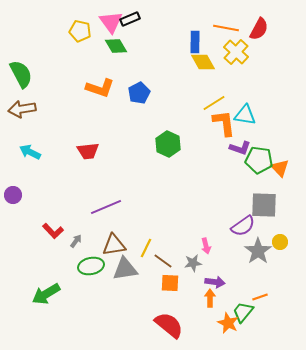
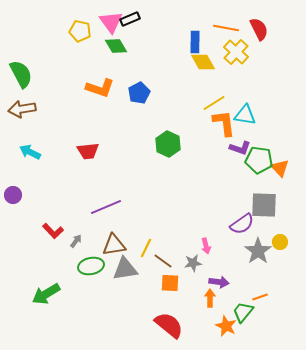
red semicircle at (259, 29): rotated 55 degrees counterclockwise
purple semicircle at (243, 226): moved 1 px left, 2 px up
purple arrow at (215, 282): moved 4 px right
orange star at (228, 323): moved 2 px left, 3 px down
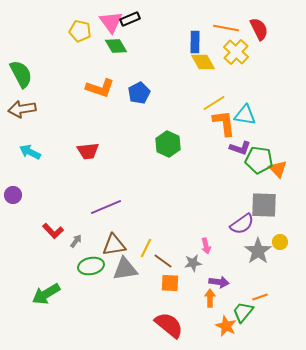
orange triangle at (280, 168): moved 2 px left, 1 px down
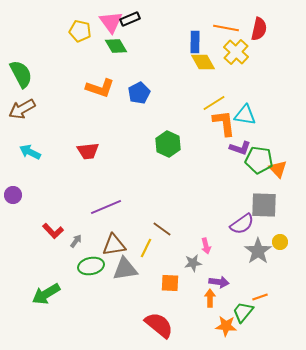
red semicircle at (259, 29): rotated 40 degrees clockwise
brown arrow at (22, 109): rotated 20 degrees counterclockwise
brown line at (163, 261): moved 1 px left, 32 px up
red semicircle at (169, 325): moved 10 px left
orange star at (226, 326): rotated 20 degrees counterclockwise
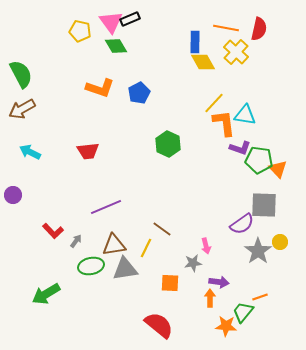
yellow line at (214, 103): rotated 15 degrees counterclockwise
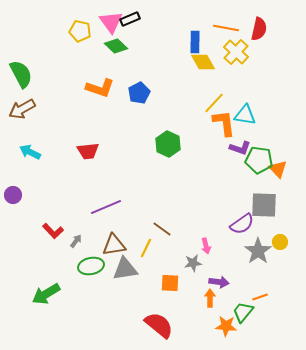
green diamond at (116, 46): rotated 15 degrees counterclockwise
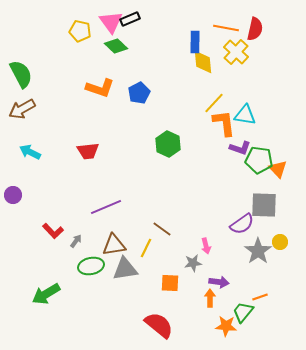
red semicircle at (259, 29): moved 4 px left
yellow diamond at (203, 62): rotated 25 degrees clockwise
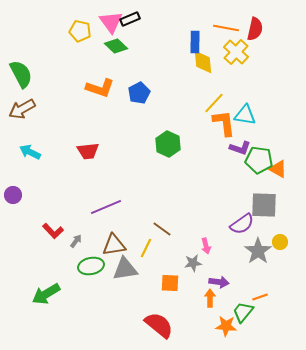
orange triangle at (278, 169): rotated 18 degrees counterclockwise
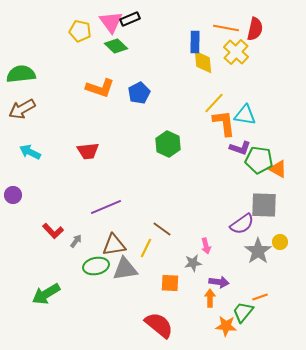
green semicircle at (21, 74): rotated 68 degrees counterclockwise
green ellipse at (91, 266): moved 5 px right
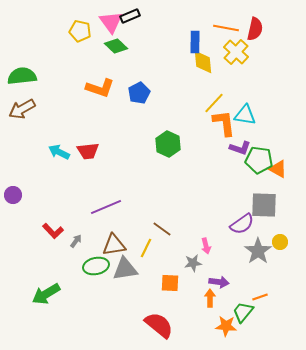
black rectangle at (130, 19): moved 3 px up
green semicircle at (21, 74): moved 1 px right, 2 px down
cyan arrow at (30, 152): moved 29 px right
